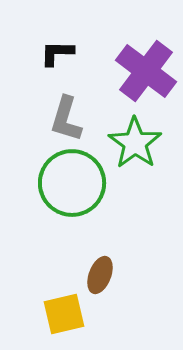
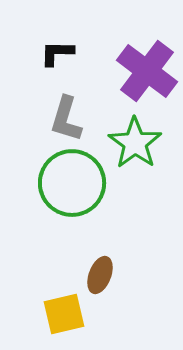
purple cross: moved 1 px right
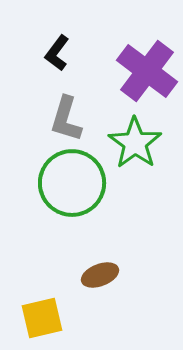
black L-shape: rotated 54 degrees counterclockwise
brown ellipse: rotated 48 degrees clockwise
yellow square: moved 22 px left, 4 px down
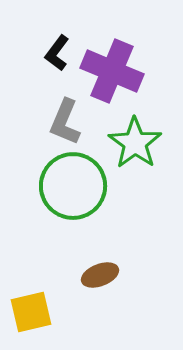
purple cross: moved 35 px left; rotated 14 degrees counterclockwise
gray L-shape: moved 1 px left, 3 px down; rotated 6 degrees clockwise
green circle: moved 1 px right, 3 px down
yellow square: moved 11 px left, 6 px up
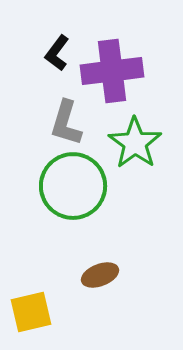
purple cross: rotated 30 degrees counterclockwise
gray L-shape: moved 1 px right, 1 px down; rotated 6 degrees counterclockwise
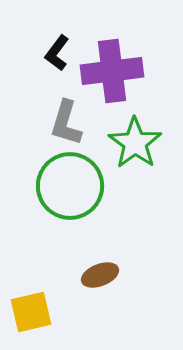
green circle: moved 3 px left
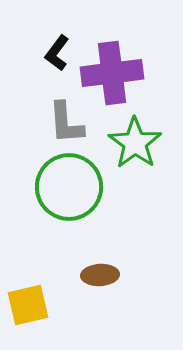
purple cross: moved 2 px down
gray L-shape: rotated 21 degrees counterclockwise
green circle: moved 1 px left, 1 px down
brown ellipse: rotated 18 degrees clockwise
yellow square: moved 3 px left, 7 px up
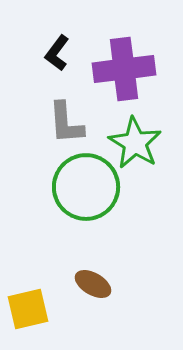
purple cross: moved 12 px right, 4 px up
green star: rotated 4 degrees counterclockwise
green circle: moved 17 px right
brown ellipse: moved 7 px left, 9 px down; rotated 33 degrees clockwise
yellow square: moved 4 px down
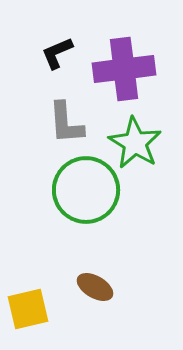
black L-shape: rotated 30 degrees clockwise
green circle: moved 3 px down
brown ellipse: moved 2 px right, 3 px down
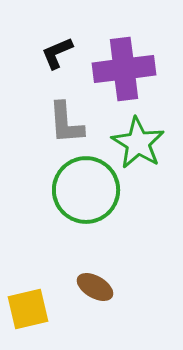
green star: moved 3 px right
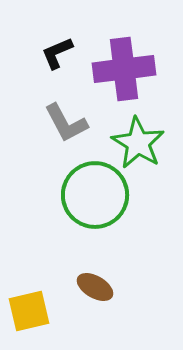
gray L-shape: rotated 24 degrees counterclockwise
green circle: moved 9 px right, 5 px down
yellow square: moved 1 px right, 2 px down
